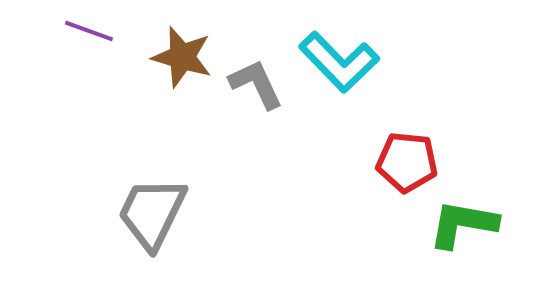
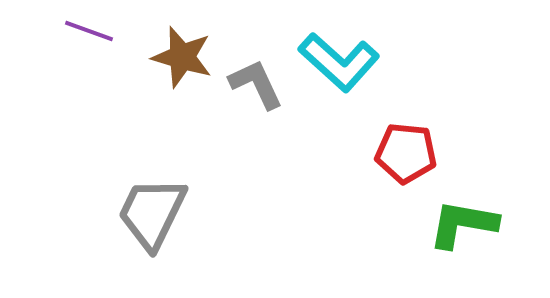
cyan L-shape: rotated 4 degrees counterclockwise
red pentagon: moved 1 px left, 9 px up
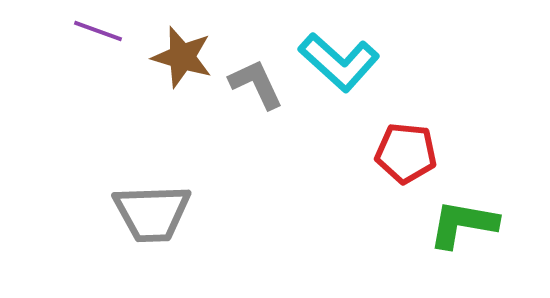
purple line: moved 9 px right
gray trapezoid: rotated 118 degrees counterclockwise
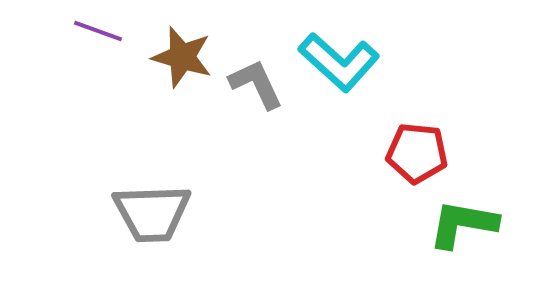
red pentagon: moved 11 px right
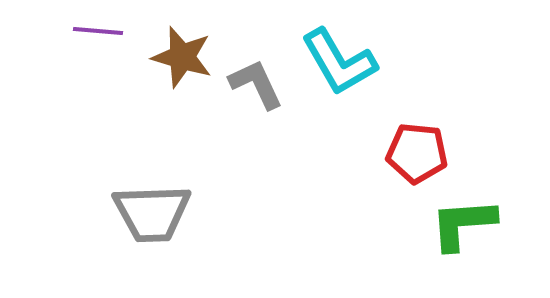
purple line: rotated 15 degrees counterclockwise
cyan L-shape: rotated 18 degrees clockwise
green L-shape: rotated 14 degrees counterclockwise
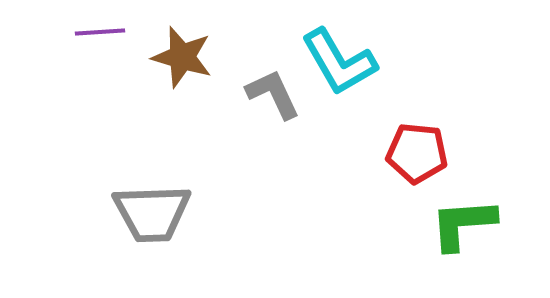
purple line: moved 2 px right, 1 px down; rotated 9 degrees counterclockwise
gray L-shape: moved 17 px right, 10 px down
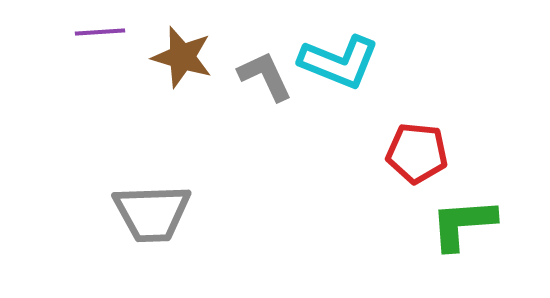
cyan L-shape: rotated 38 degrees counterclockwise
gray L-shape: moved 8 px left, 18 px up
